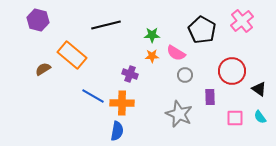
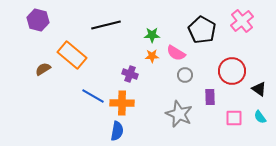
pink square: moved 1 px left
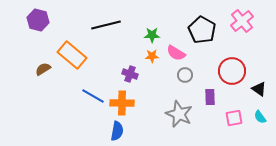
pink square: rotated 12 degrees counterclockwise
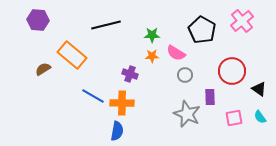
purple hexagon: rotated 10 degrees counterclockwise
gray star: moved 8 px right
